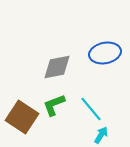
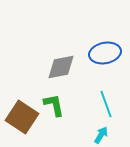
gray diamond: moved 4 px right
green L-shape: rotated 100 degrees clockwise
cyan line: moved 15 px right, 5 px up; rotated 20 degrees clockwise
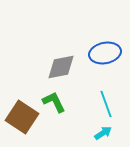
green L-shape: moved 3 px up; rotated 15 degrees counterclockwise
cyan arrow: moved 2 px right, 2 px up; rotated 24 degrees clockwise
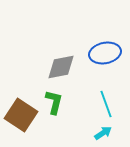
green L-shape: rotated 40 degrees clockwise
brown square: moved 1 px left, 2 px up
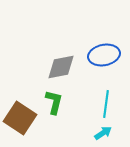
blue ellipse: moved 1 px left, 2 px down
cyan line: rotated 28 degrees clockwise
brown square: moved 1 px left, 3 px down
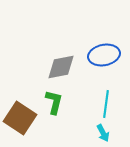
cyan arrow: rotated 96 degrees clockwise
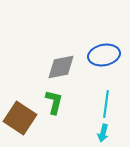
cyan arrow: rotated 42 degrees clockwise
